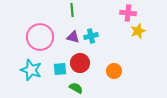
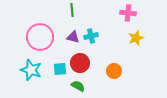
yellow star: moved 2 px left, 7 px down
green semicircle: moved 2 px right, 2 px up
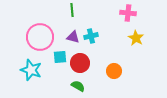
yellow star: rotated 21 degrees counterclockwise
cyan square: moved 12 px up
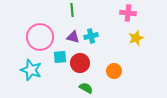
yellow star: rotated 21 degrees clockwise
green semicircle: moved 8 px right, 2 px down
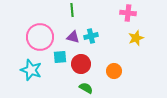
red circle: moved 1 px right, 1 px down
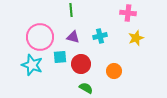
green line: moved 1 px left
cyan cross: moved 9 px right
cyan star: moved 1 px right, 5 px up
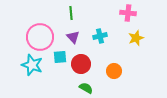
green line: moved 3 px down
purple triangle: rotated 32 degrees clockwise
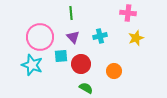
cyan square: moved 1 px right, 1 px up
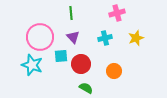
pink cross: moved 11 px left; rotated 21 degrees counterclockwise
cyan cross: moved 5 px right, 2 px down
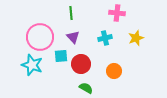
pink cross: rotated 21 degrees clockwise
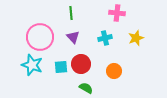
cyan square: moved 11 px down
